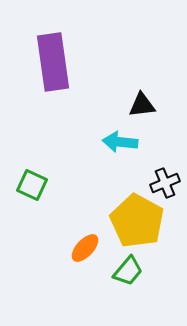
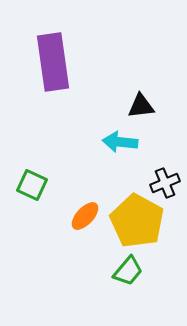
black triangle: moved 1 px left, 1 px down
orange ellipse: moved 32 px up
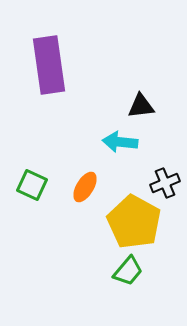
purple rectangle: moved 4 px left, 3 px down
orange ellipse: moved 29 px up; rotated 12 degrees counterclockwise
yellow pentagon: moved 3 px left, 1 px down
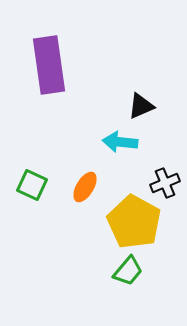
black triangle: rotated 16 degrees counterclockwise
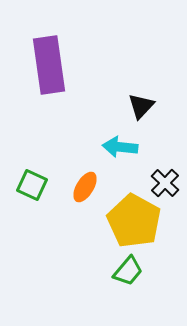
black triangle: rotated 24 degrees counterclockwise
cyan arrow: moved 5 px down
black cross: rotated 24 degrees counterclockwise
yellow pentagon: moved 1 px up
